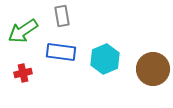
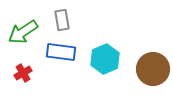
gray rectangle: moved 4 px down
green arrow: moved 1 px down
red cross: rotated 18 degrees counterclockwise
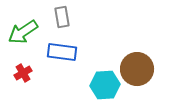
gray rectangle: moved 3 px up
blue rectangle: moved 1 px right
cyan hexagon: moved 26 px down; rotated 20 degrees clockwise
brown circle: moved 16 px left
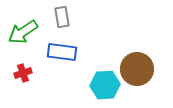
red cross: rotated 12 degrees clockwise
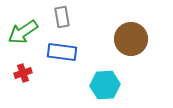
brown circle: moved 6 px left, 30 px up
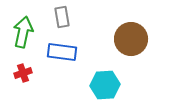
green arrow: rotated 136 degrees clockwise
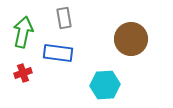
gray rectangle: moved 2 px right, 1 px down
blue rectangle: moved 4 px left, 1 px down
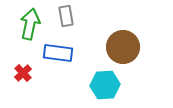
gray rectangle: moved 2 px right, 2 px up
green arrow: moved 7 px right, 8 px up
brown circle: moved 8 px left, 8 px down
red cross: rotated 24 degrees counterclockwise
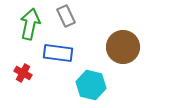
gray rectangle: rotated 15 degrees counterclockwise
red cross: rotated 18 degrees counterclockwise
cyan hexagon: moved 14 px left; rotated 16 degrees clockwise
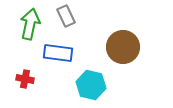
red cross: moved 2 px right, 6 px down; rotated 18 degrees counterclockwise
